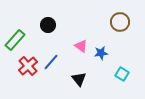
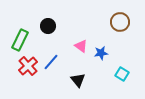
black circle: moved 1 px down
green rectangle: moved 5 px right; rotated 15 degrees counterclockwise
black triangle: moved 1 px left, 1 px down
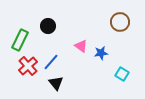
black triangle: moved 22 px left, 3 px down
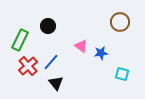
cyan square: rotated 16 degrees counterclockwise
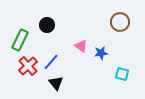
black circle: moved 1 px left, 1 px up
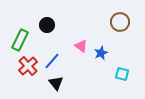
blue star: rotated 16 degrees counterclockwise
blue line: moved 1 px right, 1 px up
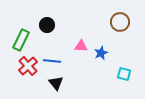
green rectangle: moved 1 px right
pink triangle: rotated 32 degrees counterclockwise
blue line: rotated 54 degrees clockwise
cyan square: moved 2 px right
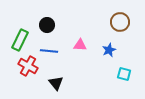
green rectangle: moved 1 px left
pink triangle: moved 1 px left, 1 px up
blue star: moved 8 px right, 3 px up
blue line: moved 3 px left, 10 px up
red cross: rotated 18 degrees counterclockwise
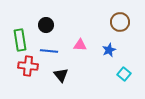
black circle: moved 1 px left
green rectangle: rotated 35 degrees counterclockwise
red cross: rotated 24 degrees counterclockwise
cyan square: rotated 24 degrees clockwise
black triangle: moved 5 px right, 8 px up
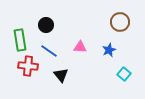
pink triangle: moved 2 px down
blue line: rotated 30 degrees clockwise
